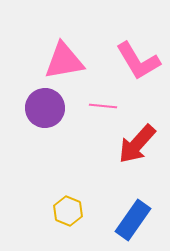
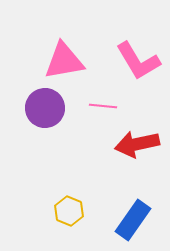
red arrow: rotated 36 degrees clockwise
yellow hexagon: moved 1 px right
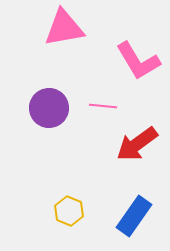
pink triangle: moved 33 px up
purple circle: moved 4 px right
red arrow: rotated 24 degrees counterclockwise
blue rectangle: moved 1 px right, 4 px up
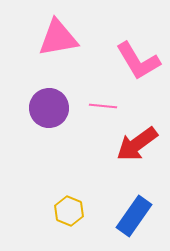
pink triangle: moved 6 px left, 10 px down
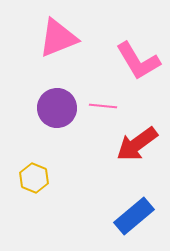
pink triangle: rotated 12 degrees counterclockwise
purple circle: moved 8 px right
yellow hexagon: moved 35 px left, 33 px up
blue rectangle: rotated 15 degrees clockwise
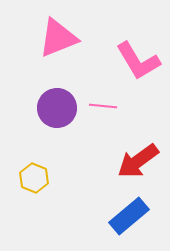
red arrow: moved 1 px right, 17 px down
blue rectangle: moved 5 px left
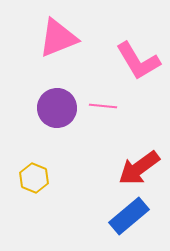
red arrow: moved 1 px right, 7 px down
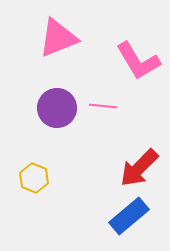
red arrow: rotated 9 degrees counterclockwise
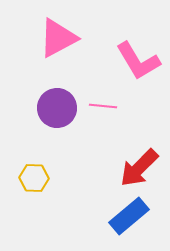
pink triangle: rotated 6 degrees counterclockwise
yellow hexagon: rotated 20 degrees counterclockwise
